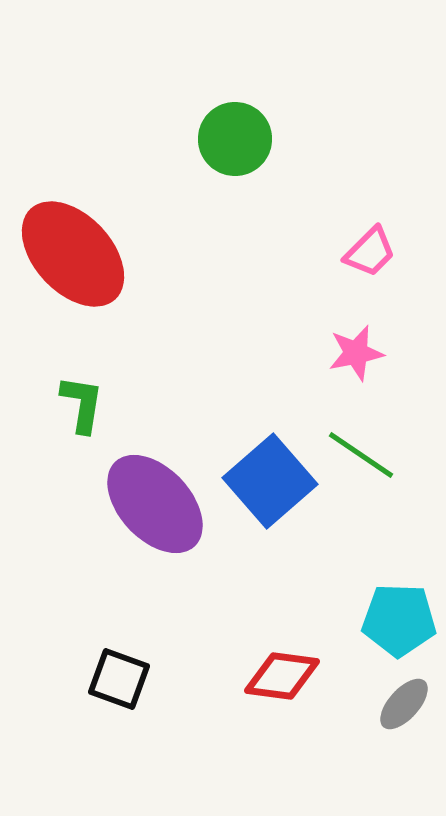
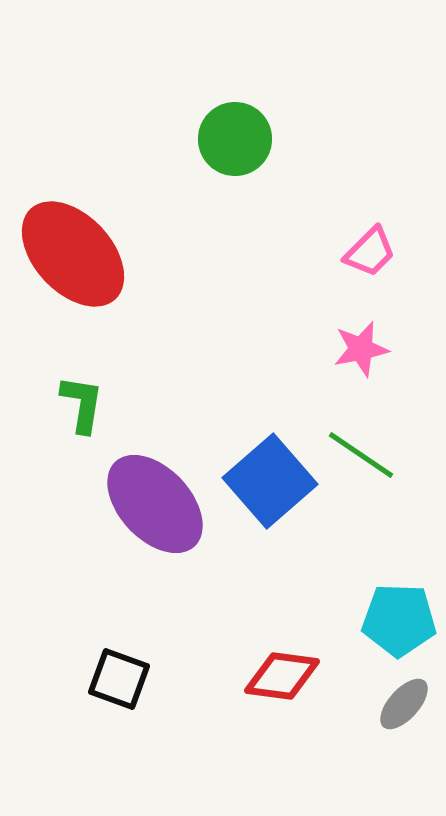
pink star: moved 5 px right, 4 px up
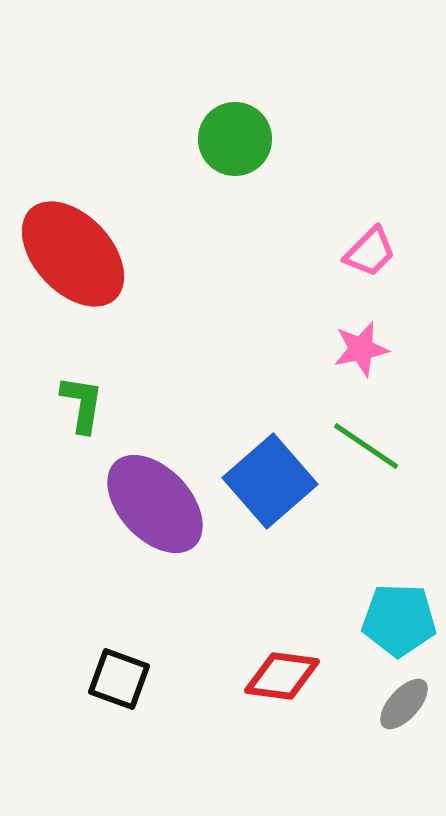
green line: moved 5 px right, 9 px up
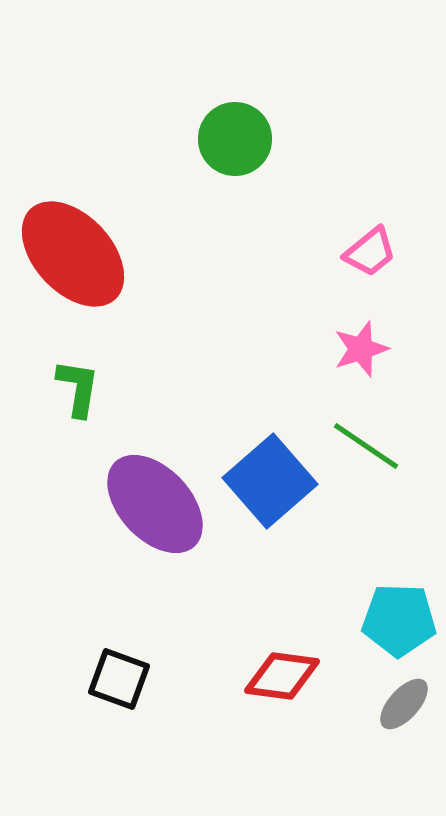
pink trapezoid: rotated 6 degrees clockwise
pink star: rotated 6 degrees counterclockwise
green L-shape: moved 4 px left, 16 px up
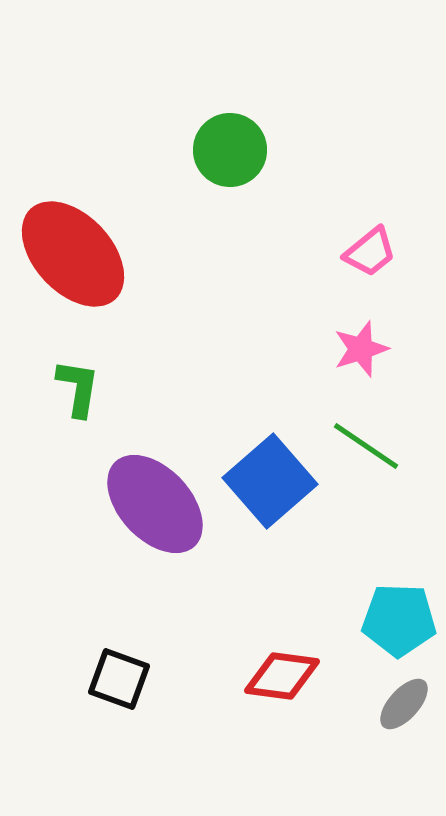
green circle: moved 5 px left, 11 px down
